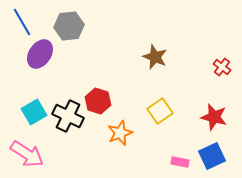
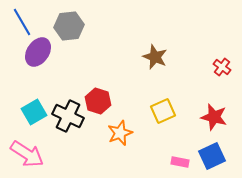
purple ellipse: moved 2 px left, 2 px up
yellow square: moved 3 px right; rotated 10 degrees clockwise
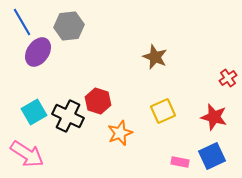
red cross: moved 6 px right, 11 px down; rotated 18 degrees clockwise
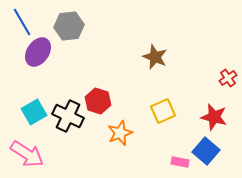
blue square: moved 6 px left, 5 px up; rotated 24 degrees counterclockwise
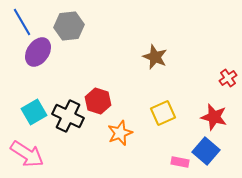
yellow square: moved 2 px down
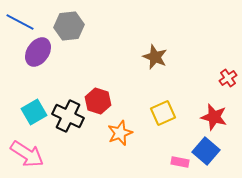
blue line: moved 2 px left; rotated 32 degrees counterclockwise
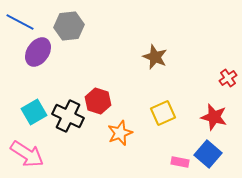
blue square: moved 2 px right, 3 px down
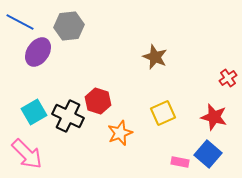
pink arrow: rotated 12 degrees clockwise
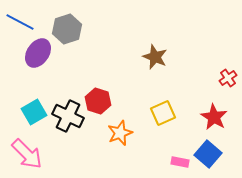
gray hexagon: moved 2 px left, 3 px down; rotated 12 degrees counterclockwise
purple ellipse: moved 1 px down
red star: rotated 16 degrees clockwise
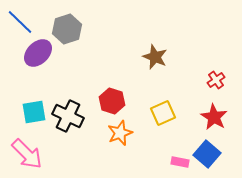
blue line: rotated 16 degrees clockwise
purple ellipse: rotated 12 degrees clockwise
red cross: moved 12 px left, 2 px down
red hexagon: moved 14 px right
cyan square: rotated 20 degrees clockwise
blue square: moved 1 px left
